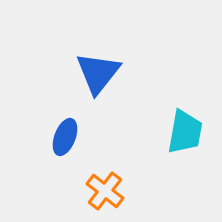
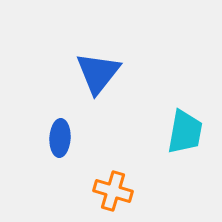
blue ellipse: moved 5 px left, 1 px down; rotated 18 degrees counterclockwise
orange cross: moved 8 px right; rotated 21 degrees counterclockwise
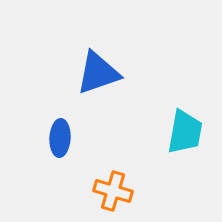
blue triangle: rotated 33 degrees clockwise
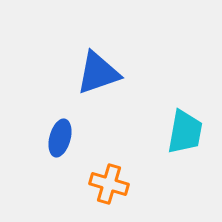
blue ellipse: rotated 12 degrees clockwise
orange cross: moved 4 px left, 7 px up
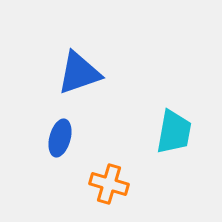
blue triangle: moved 19 px left
cyan trapezoid: moved 11 px left
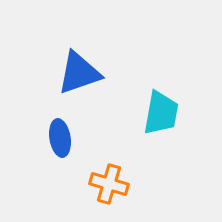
cyan trapezoid: moved 13 px left, 19 px up
blue ellipse: rotated 24 degrees counterclockwise
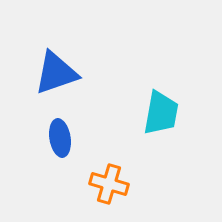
blue triangle: moved 23 px left
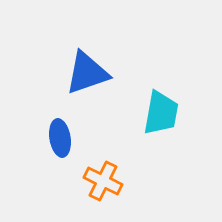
blue triangle: moved 31 px right
orange cross: moved 6 px left, 3 px up; rotated 9 degrees clockwise
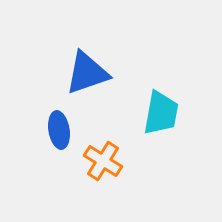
blue ellipse: moved 1 px left, 8 px up
orange cross: moved 20 px up; rotated 6 degrees clockwise
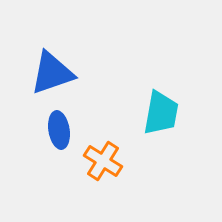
blue triangle: moved 35 px left
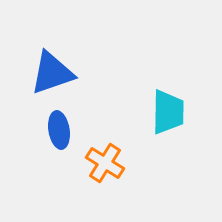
cyan trapezoid: moved 7 px right, 1 px up; rotated 9 degrees counterclockwise
orange cross: moved 2 px right, 2 px down
